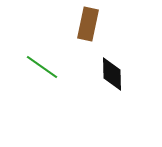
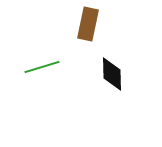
green line: rotated 52 degrees counterclockwise
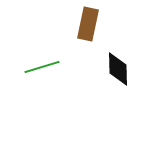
black diamond: moved 6 px right, 5 px up
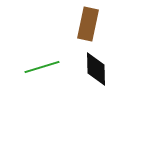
black diamond: moved 22 px left
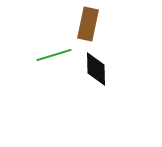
green line: moved 12 px right, 12 px up
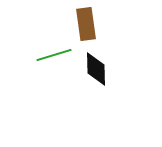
brown rectangle: moved 2 px left; rotated 20 degrees counterclockwise
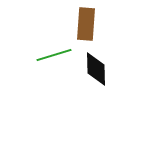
brown rectangle: rotated 12 degrees clockwise
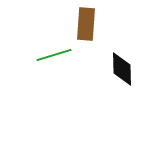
black diamond: moved 26 px right
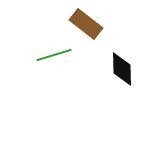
brown rectangle: rotated 56 degrees counterclockwise
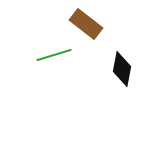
black diamond: rotated 12 degrees clockwise
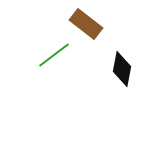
green line: rotated 20 degrees counterclockwise
